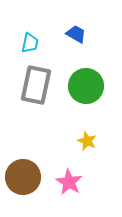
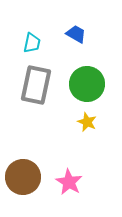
cyan trapezoid: moved 2 px right
green circle: moved 1 px right, 2 px up
yellow star: moved 19 px up
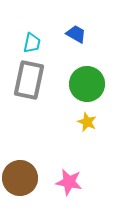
gray rectangle: moved 7 px left, 5 px up
brown circle: moved 3 px left, 1 px down
pink star: rotated 20 degrees counterclockwise
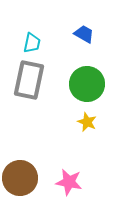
blue trapezoid: moved 8 px right
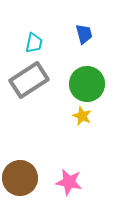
blue trapezoid: rotated 45 degrees clockwise
cyan trapezoid: moved 2 px right
gray rectangle: rotated 45 degrees clockwise
yellow star: moved 5 px left, 6 px up
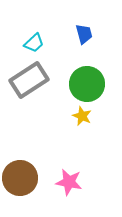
cyan trapezoid: rotated 35 degrees clockwise
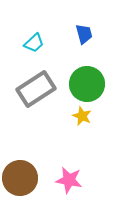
gray rectangle: moved 7 px right, 9 px down
pink star: moved 2 px up
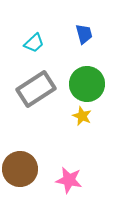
brown circle: moved 9 px up
